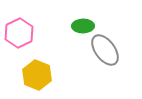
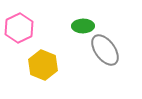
pink hexagon: moved 5 px up
yellow hexagon: moved 6 px right, 10 px up
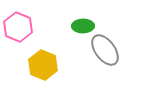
pink hexagon: moved 1 px left, 1 px up; rotated 12 degrees counterclockwise
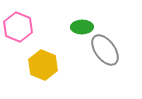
green ellipse: moved 1 px left, 1 px down
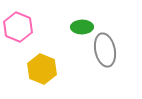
gray ellipse: rotated 24 degrees clockwise
yellow hexagon: moved 1 px left, 4 px down
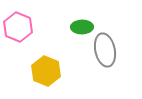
yellow hexagon: moved 4 px right, 2 px down
